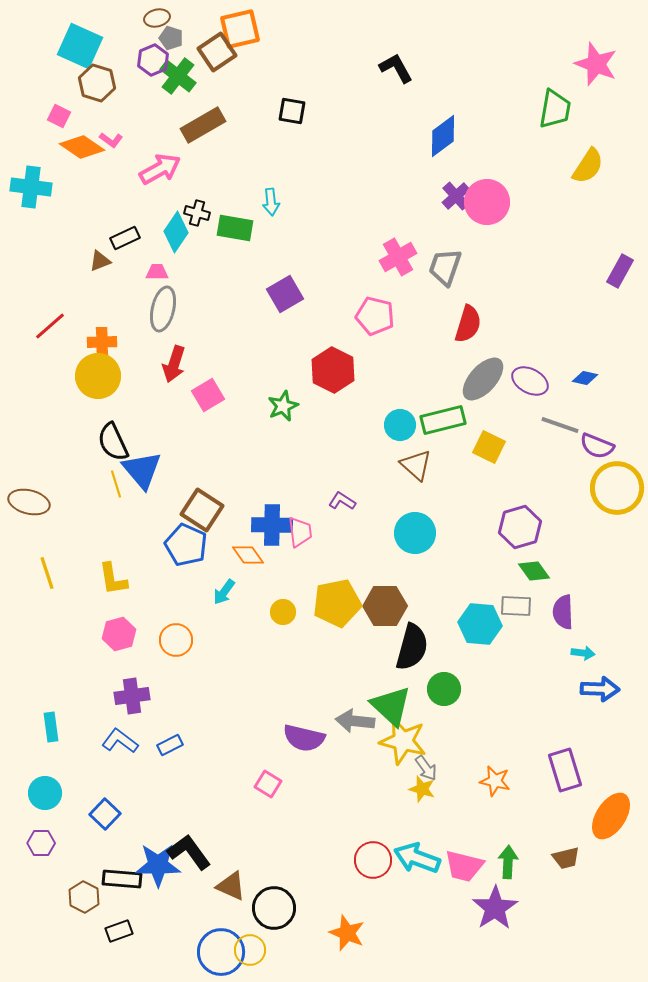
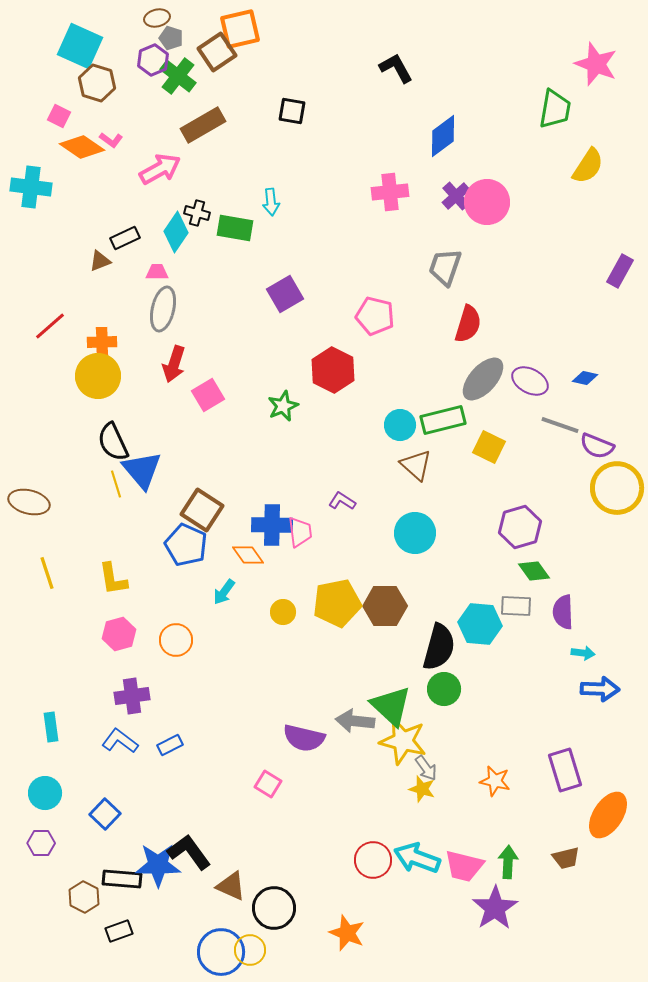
pink cross at (398, 257): moved 8 px left, 65 px up; rotated 24 degrees clockwise
black semicircle at (412, 647): moved 27 px right
orange ellipse at (611, 816): moved 3 px left, 1 px up
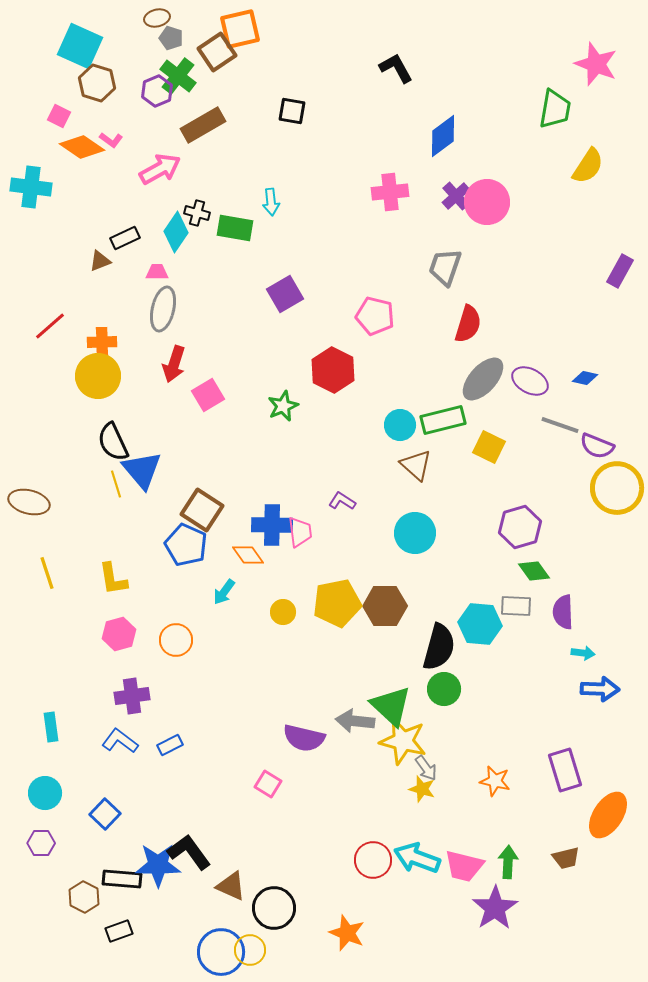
purple hexagon at (153, 60): moved 4 px right, 31 px down
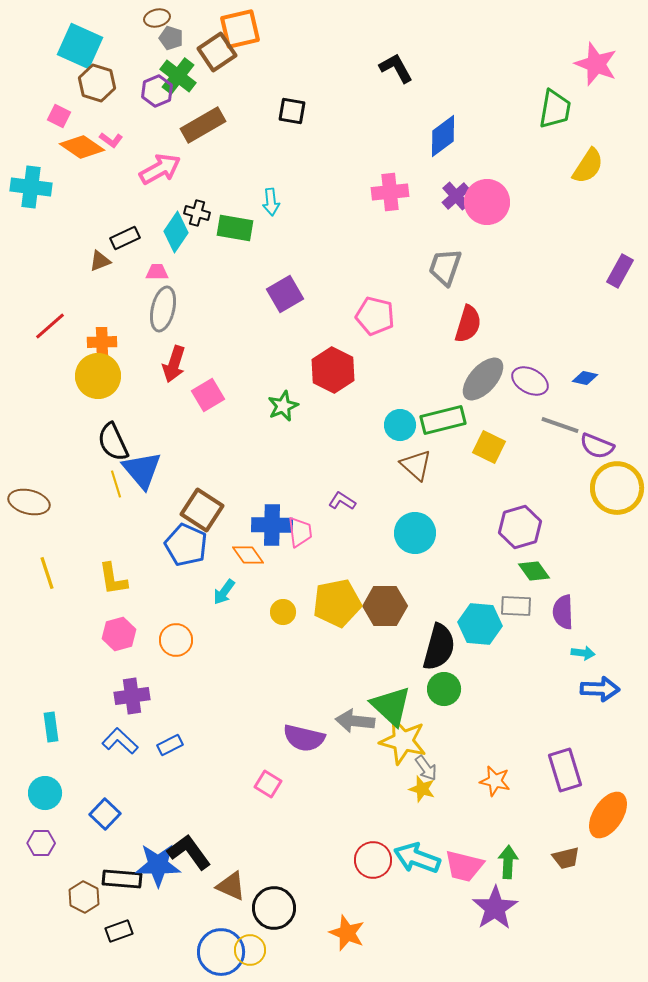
blue L-shape at (120, 741): rotated 6 degrees clockwise
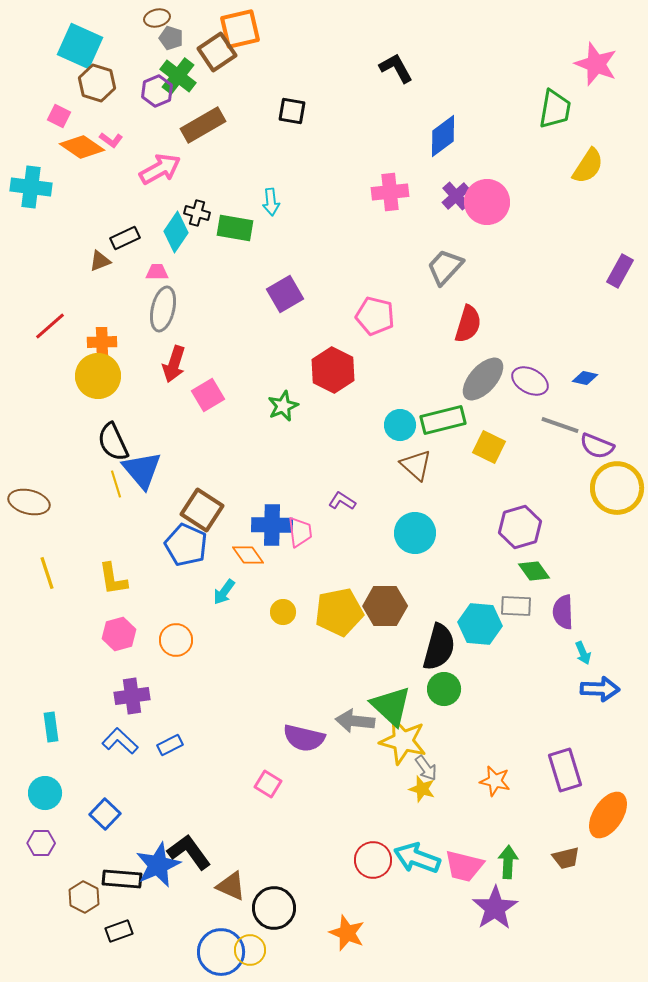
gray trapezoid at (445, 267): rotated 24 degrees clockwise
yellow pentagon at (337, 603): moved 2 px right, 9 px down
cyan arrow at (583, 653): rotated 60 degrees clockwise
blue star at (158, 865): rotated 24 degrees counterclockwise
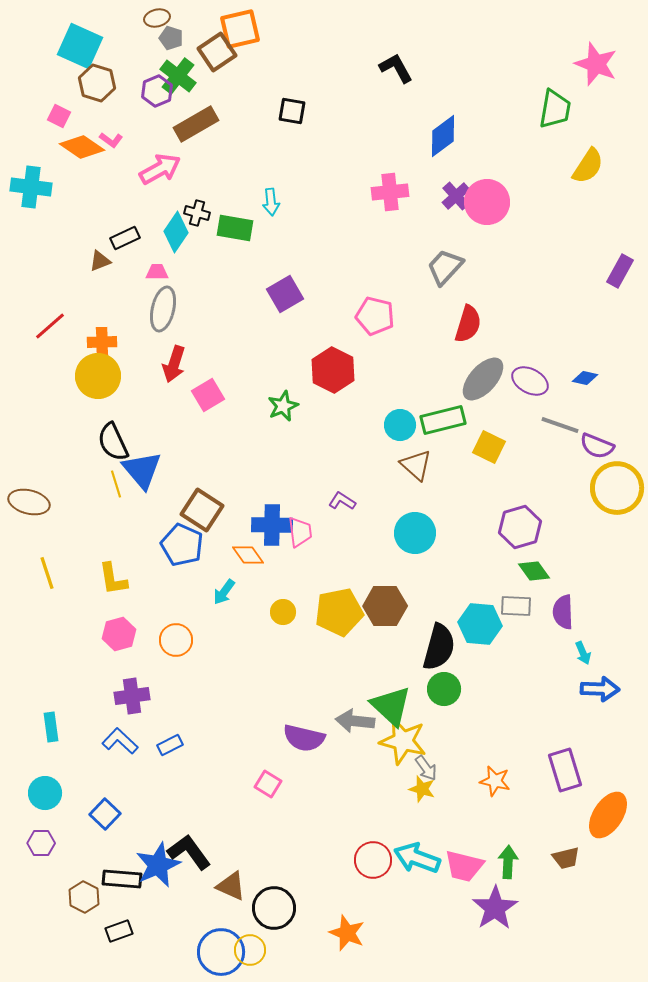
brown rectangle at (203, 125): moved 7 px left, 1 px up
blue pentagon at (186, 545): moved 4 px left
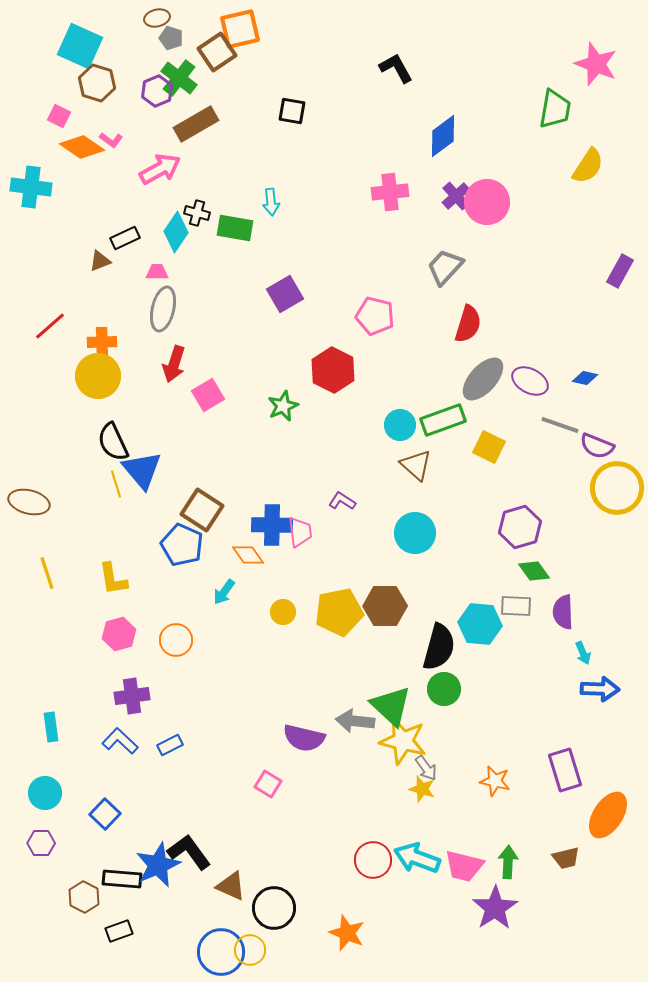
green cross at (178, 76): moved 1 px right, 2 px down
green rectangle at (443, 420): rotated 6 degrees counterclockwise
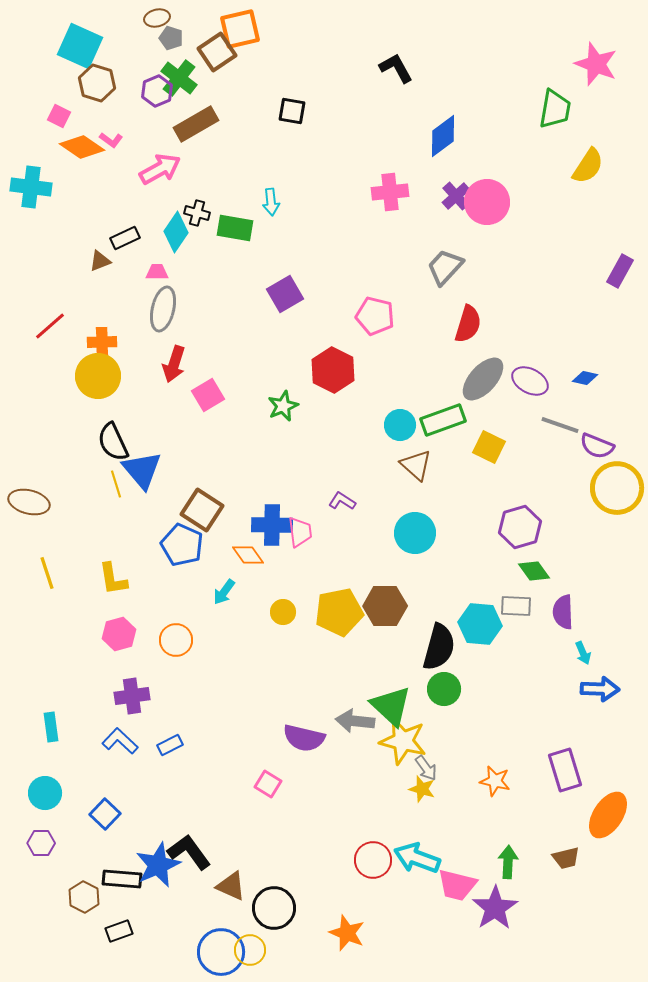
pink trapezoid at (464, 866): moved 7 px left, 19 px down
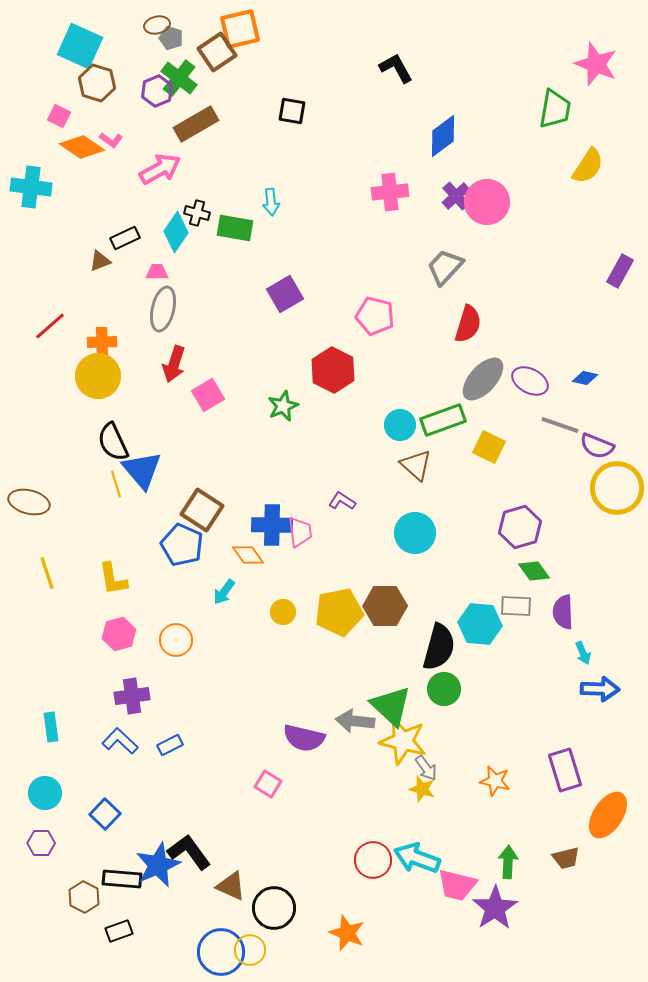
brown ellipse at (157, 18): moved 7 px down
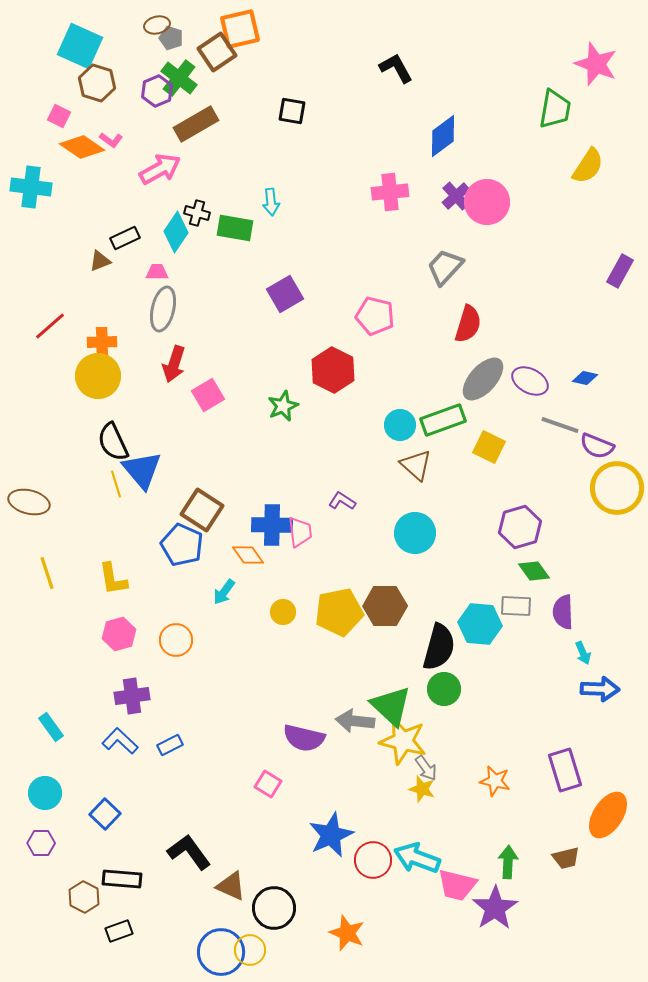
cyan rectangle at (51, 727): rotated 28 degrees counterclockwise
blue star at (158, 865): moved 173 px right, 30 px up
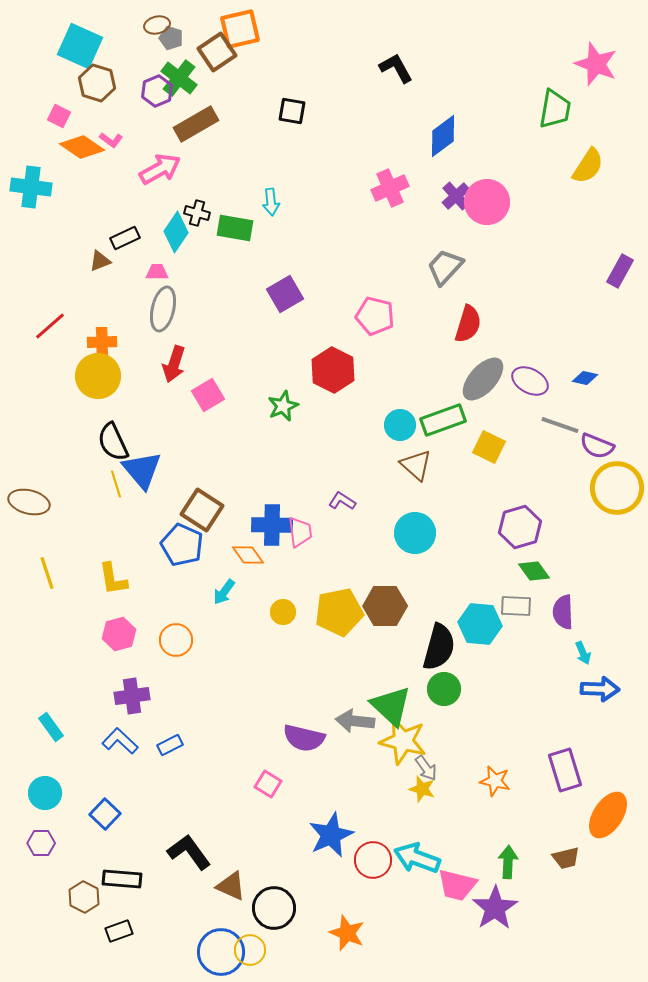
pink cross at (390, 192): moved 4 px up; rotated 18 degrees counterclockwise
